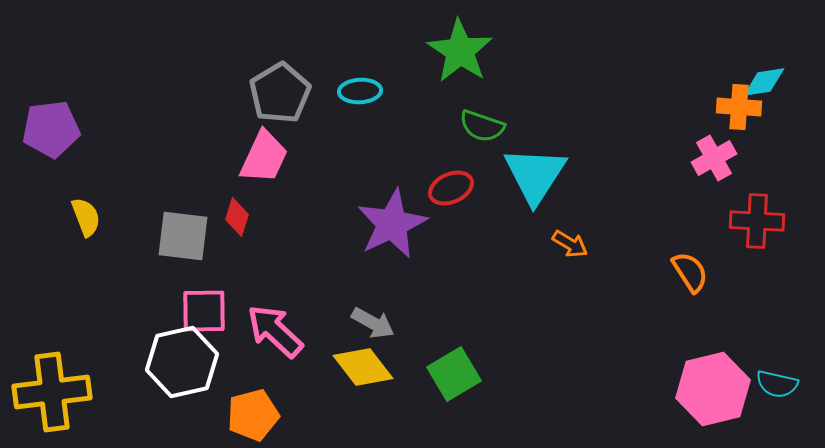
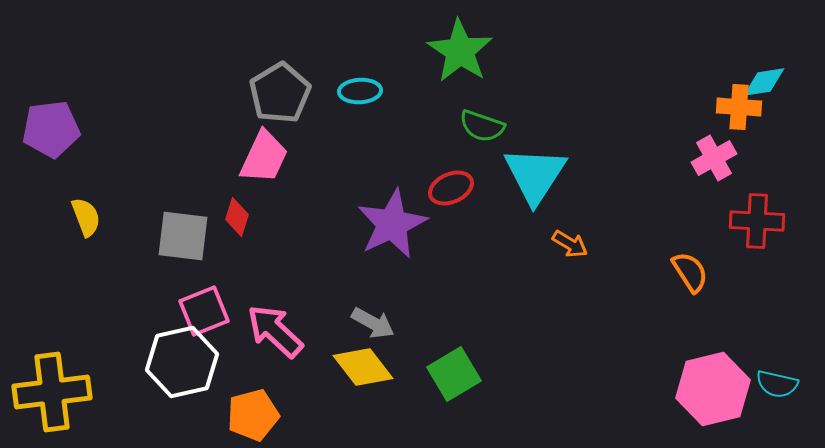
pink square: rotated 21 degrees counterclockwise
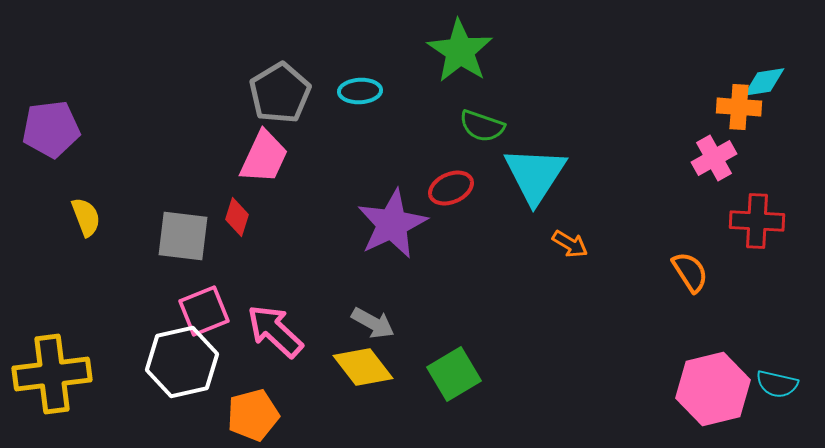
yellow cross: moved 18 px up
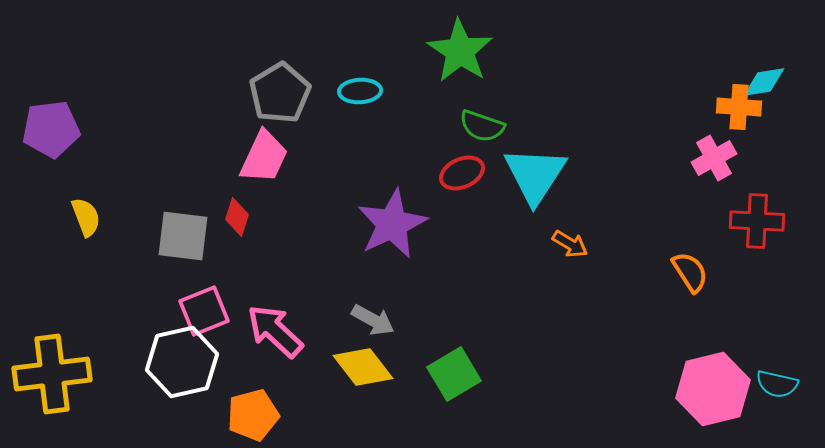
red ellipse: moved 11 px right, 15 px up
gray arrow: moved 3 px up
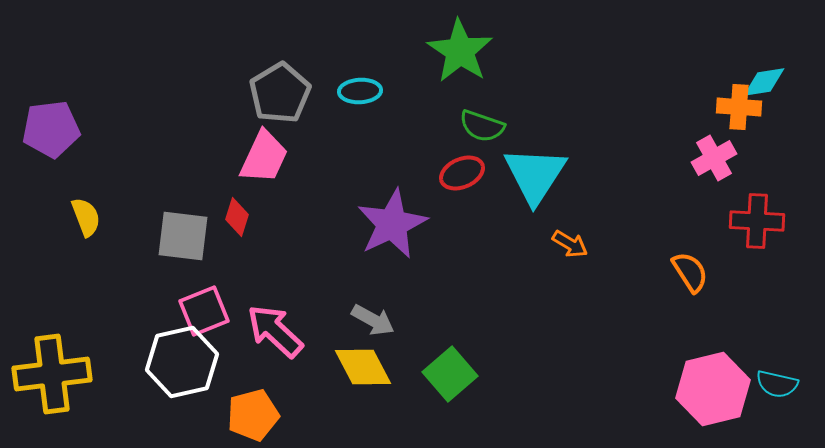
yellow diamond: rotated 10 degrees clockwise
green square: moved 4 px left; rotated 10 degrees counterclockwise
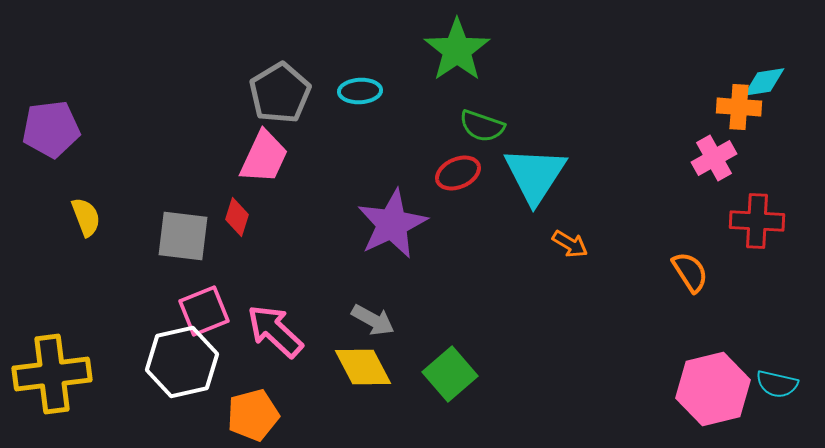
green star: moved 3 px left, 1 px up; rotated 4 degrees clockwise
red ellipse: moved 4 px left
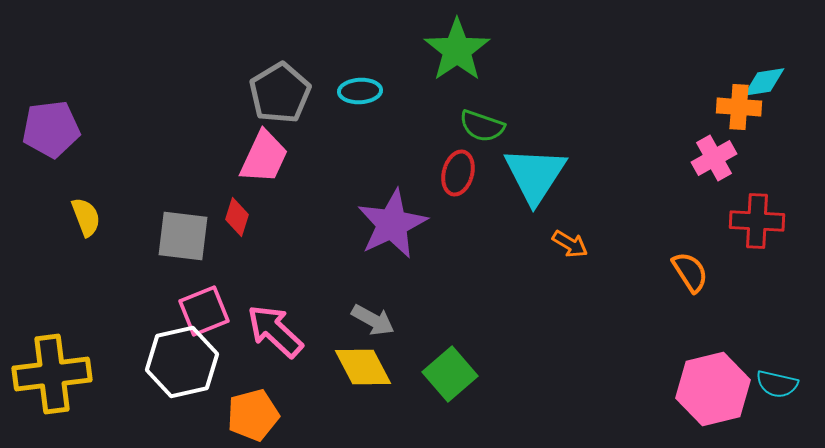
red ellipse: rotated 51 degrees counterclockwise
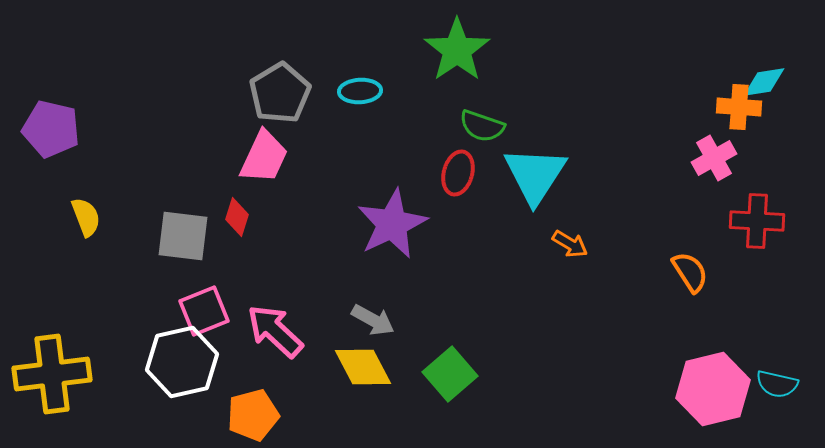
purple pentagon: rotated 20 degrees clockwise
